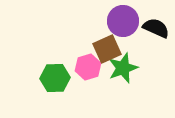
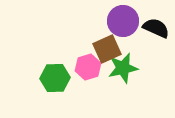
green star: rotated 8 degrees clockwise
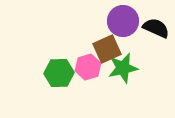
green hexagon: moved 4 px right, 5 px up
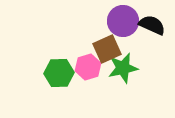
black semicircle: moved 4 px left, 3 px up
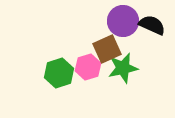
green hexagon: rotated 16 degrees counterclockwise
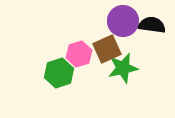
black semicircle: rotated 16 degrees counterclockwise
pink hexagon: moved 9 px left, 13 px up
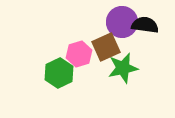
purple circle: moved 1 px left, 1 px down
black semicircle: moved 7 px left
brown square: moved 1 px left, 2 px up
green hexagon: rotated 8 degrees counterclockwise
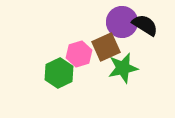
black semicircle: rotated 24 degrees clockwise
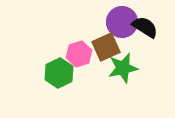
black semicircle: moved 2 px down
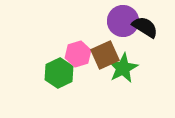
purple circle: moved 1 px right, 1 px up
brown square: moved 1 px left, 8 px down
pink hexagon: moved 1 px left
green star: rotated 16 degrees counterclockwise
